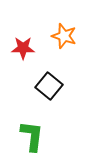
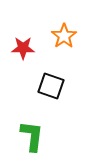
orange star: rotated 20 degrees clockwise
black square: moved 2 px right; rotated 20 degrees counterclockwise
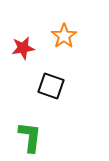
red star: rotated 10 degrees counterclockwise
green L-shape: moved 2 px left, 1 px down
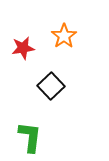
black square: rotated 28 degrees clockwise
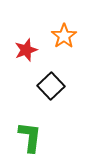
red star: moved 3 px right, 2 px down; rotated 10 degrees counterclockwise
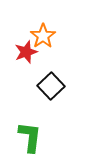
orange star: moved 21 px left
red star: moved 2 px down
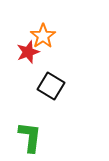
red star: moved 2 px right
black square: rotated 16 degrees counterclockwise
